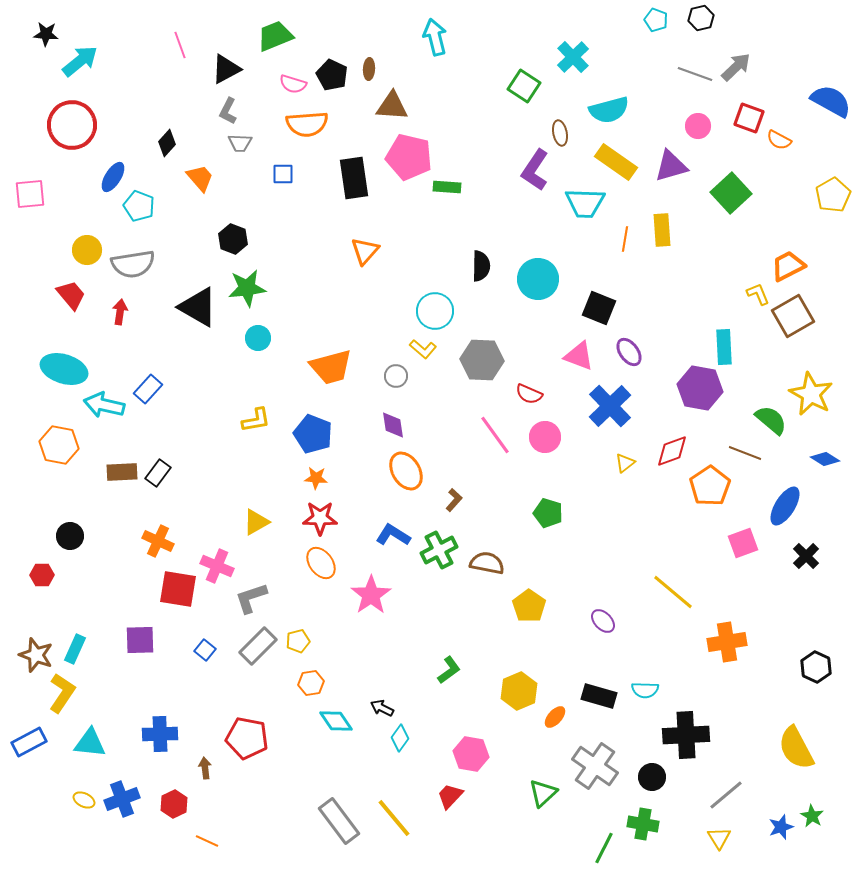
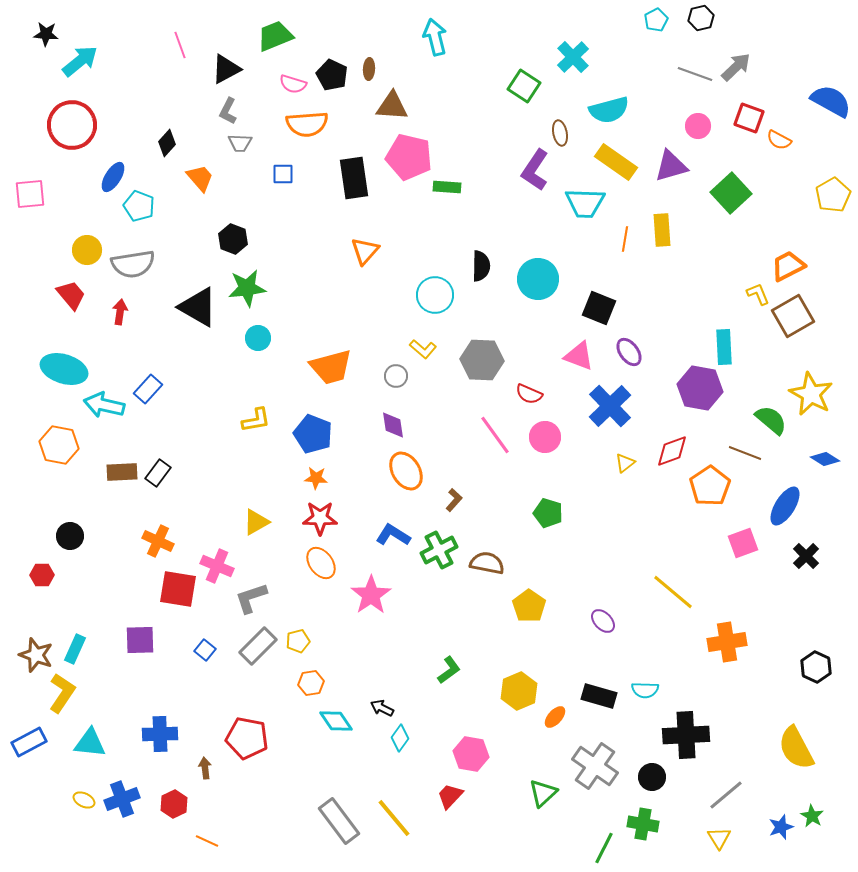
cyan pentagon at (656, 20): rotated 25 degrees clockwise
cyan circle at (435, 311): moved 16 px up
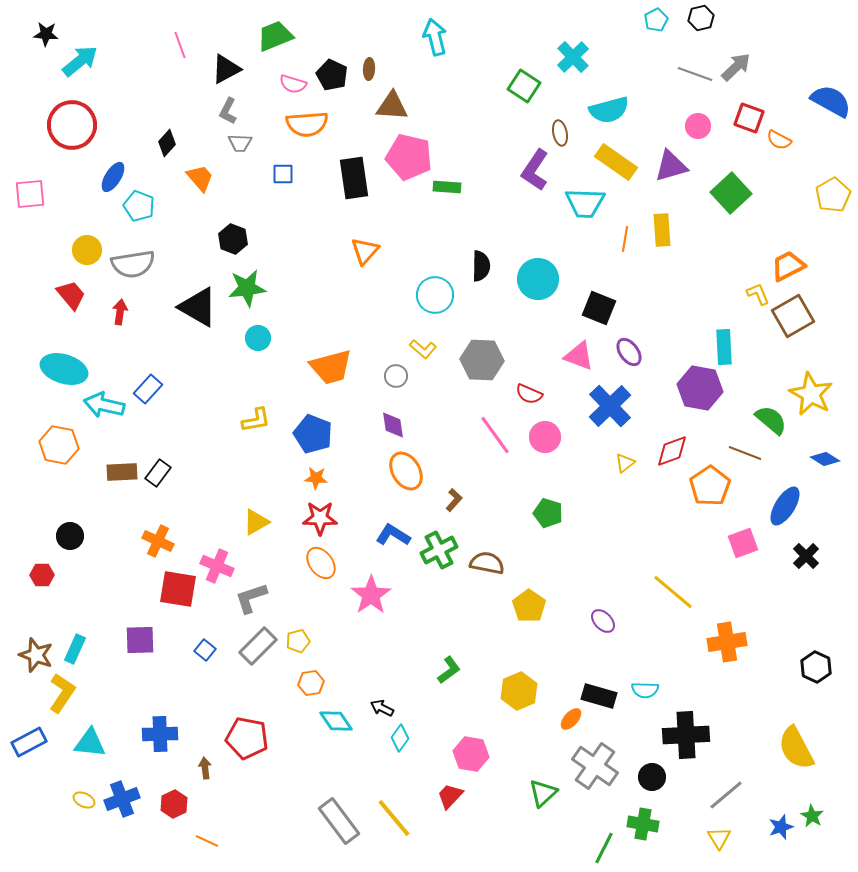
orange ellipse at (555, 717): moved 16 px right, 2 px down
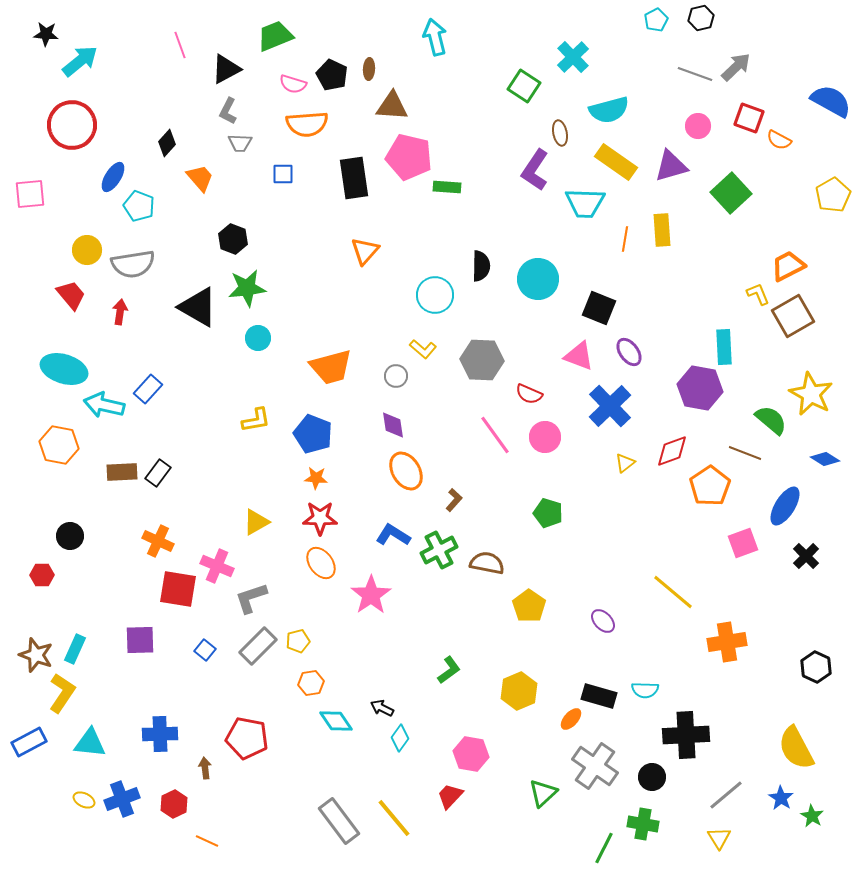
blue star at (781, 827): moved 29 px up; rotated 20 degrees counterclockwise
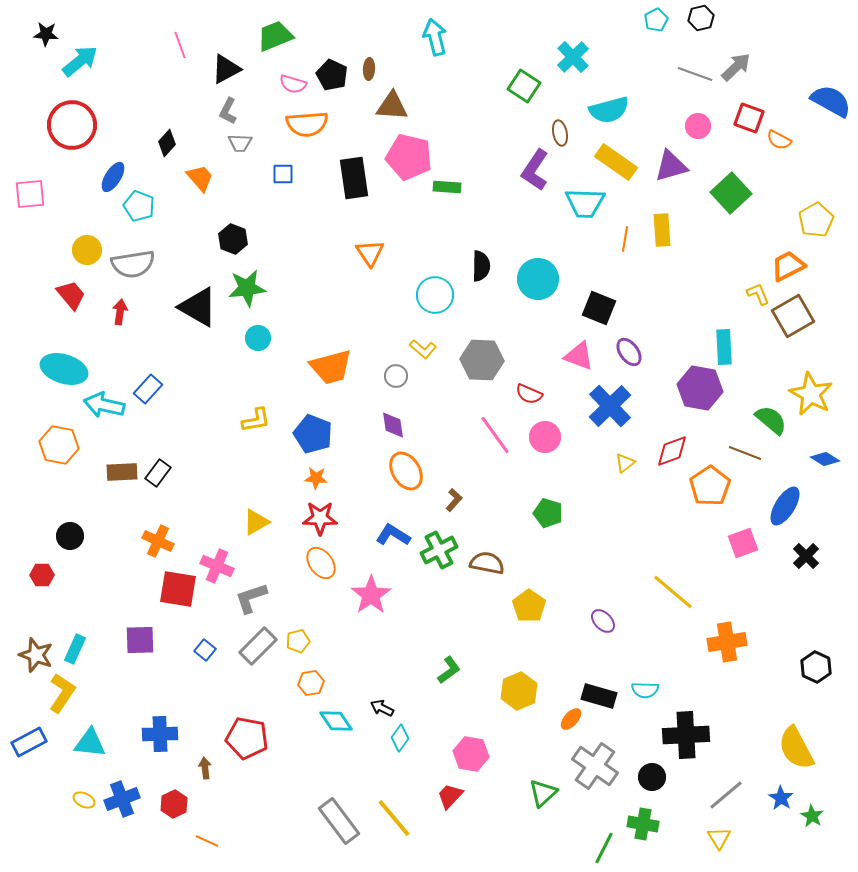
yellow pentagon at (833, 195): moved 17 px left, 25 px down
orange triangle at (365, 251): moved 5 px right, 2 px down; rotated 16 degrees counterclockwise
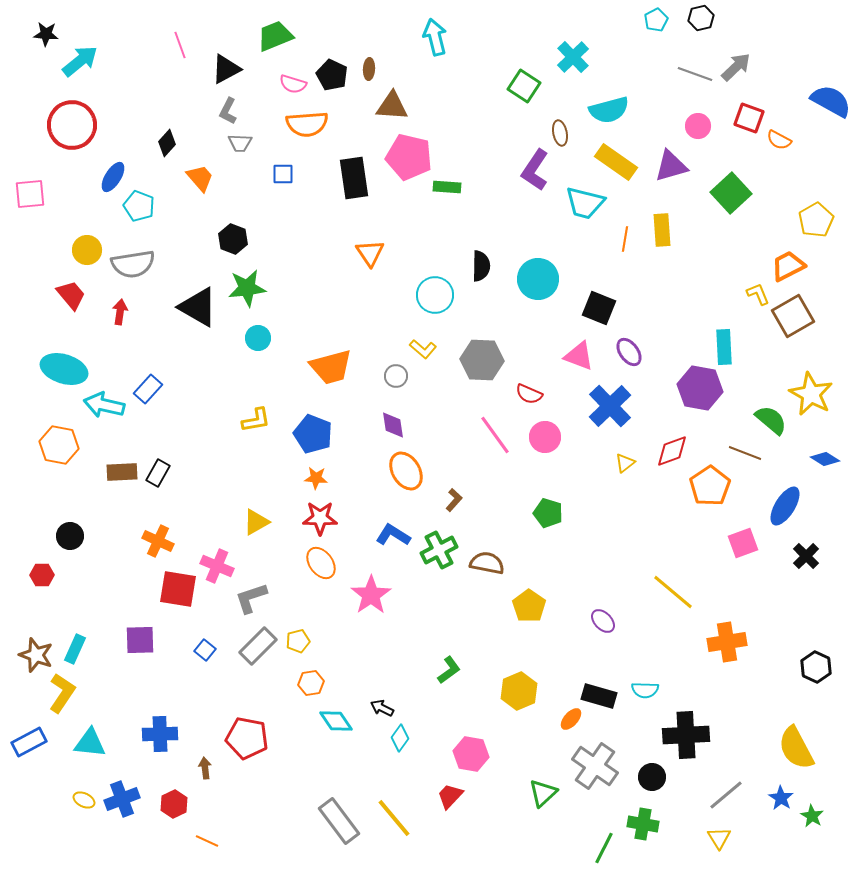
cyan trapezoid at (585, 203): rotated 12 degrees clockwise
black rectangle at (158, 473): rotated 8 degrees counterclockwise
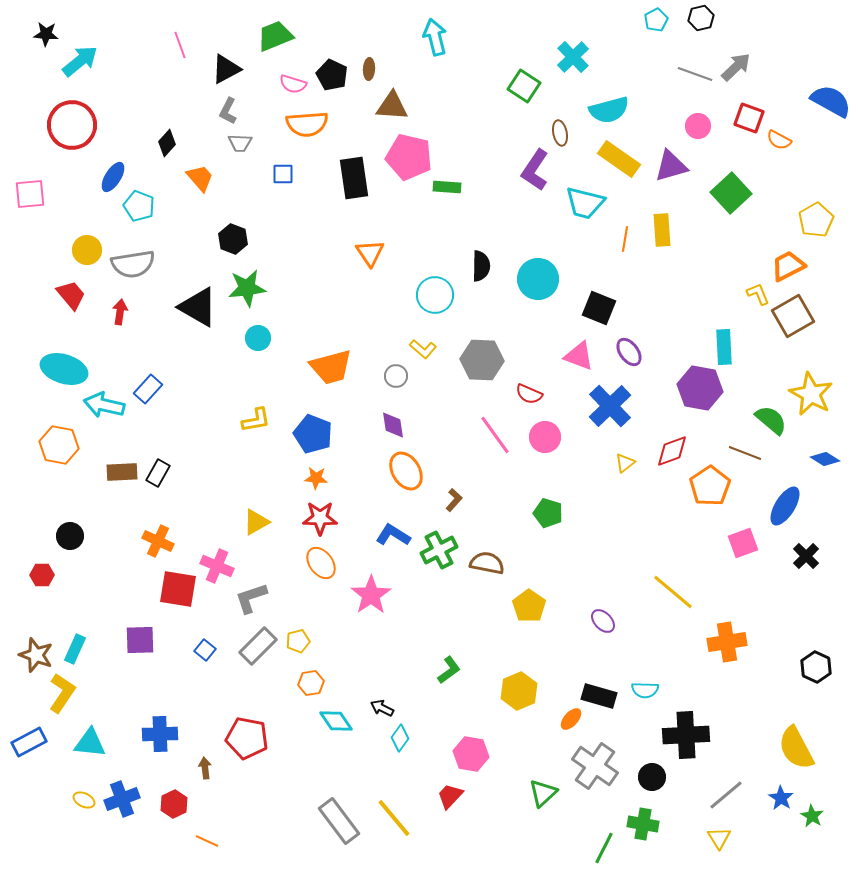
yellow rectangle at (616, 162): moved 3 px right, 3 px up
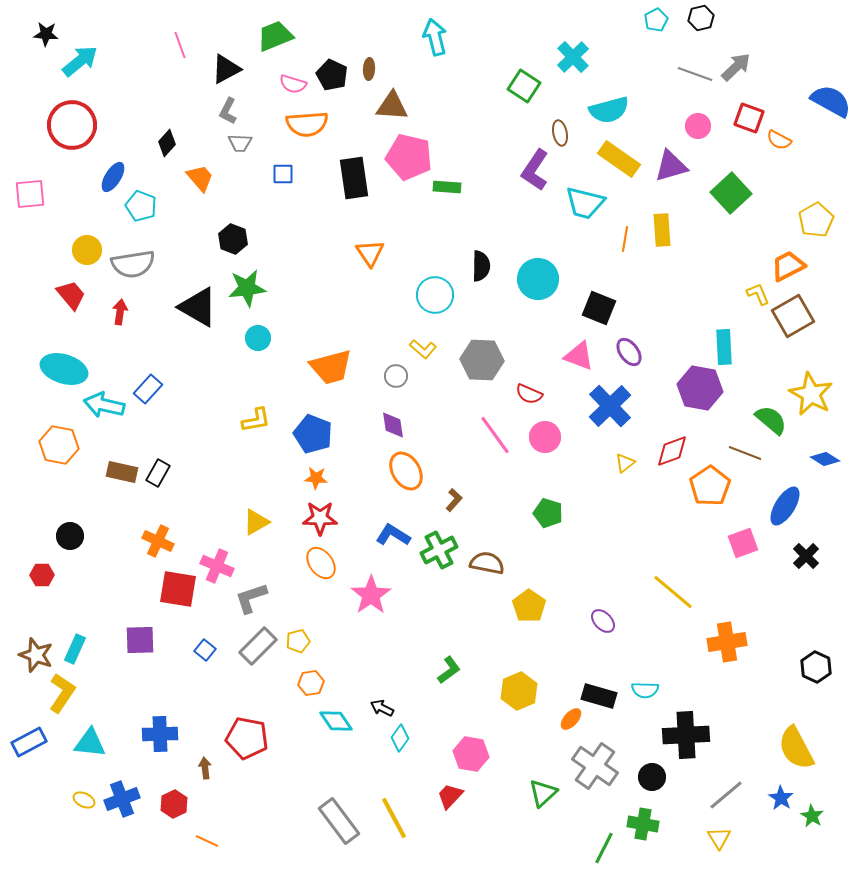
cyan pentagon at (139, 206): moved 2 px right
brown rectangle at (122, 472): rotated 16 degrees clockwise
yellow line at (394, 818): rotated 12 degrees clockwise
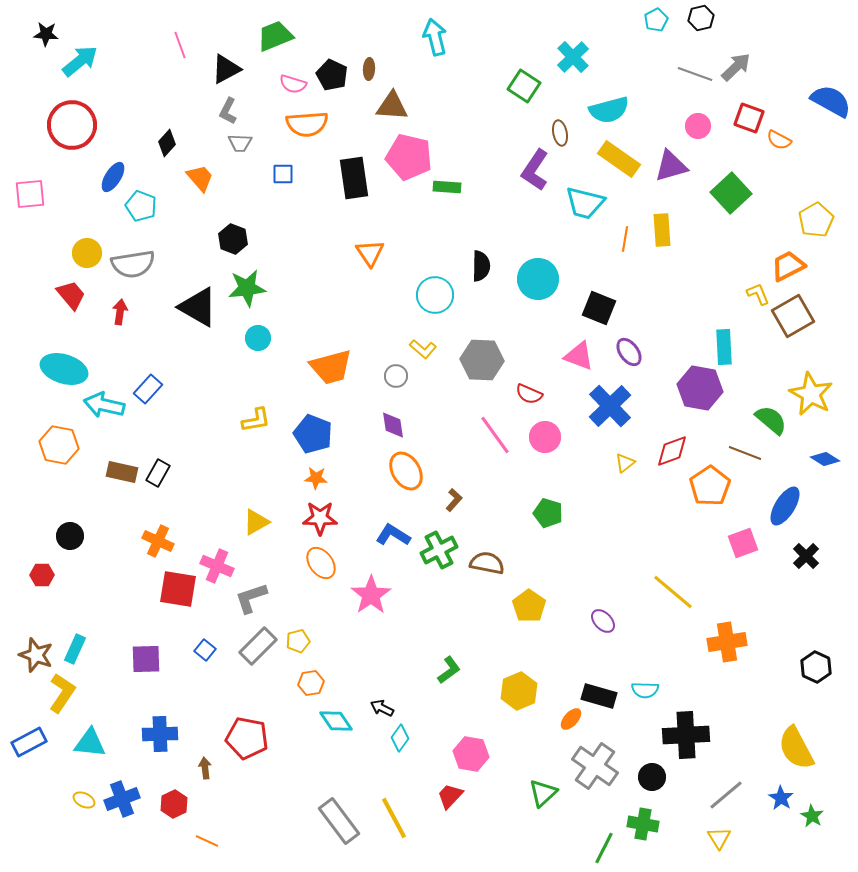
yellow circle at (87, 250): moved 3 px down
purple square at (140, 640): moved 6 px right, 19 px down
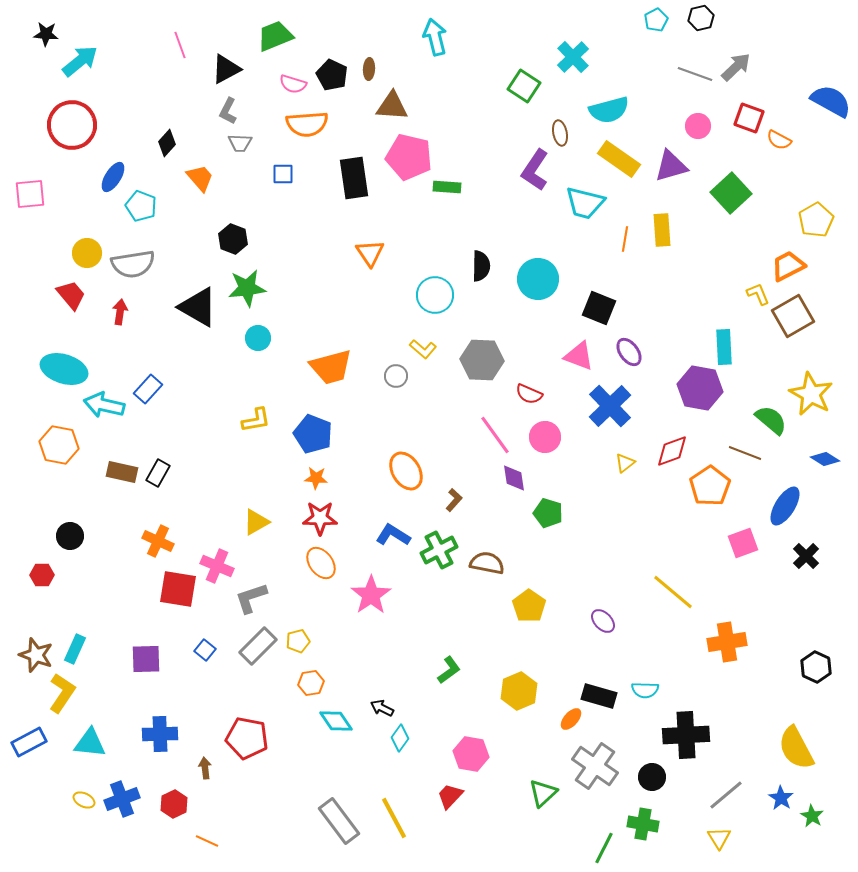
purple diamond at (393, 425): moved 121 px right, 53 px down
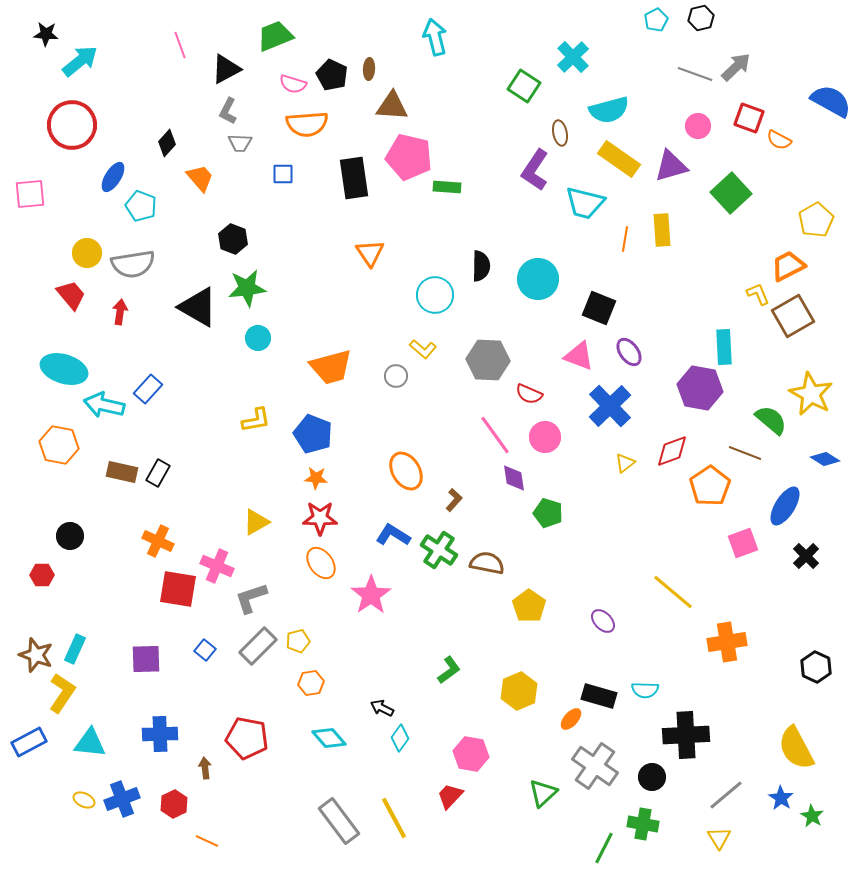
gray hexagon at (482, 360): moved 6 px right
green cross at (439, 550): rotated 30 degrees counterclockwise
cyan diamond at (336, 721): moved 7 px left, 17 px down; rotated 8 degrees counterclockwise
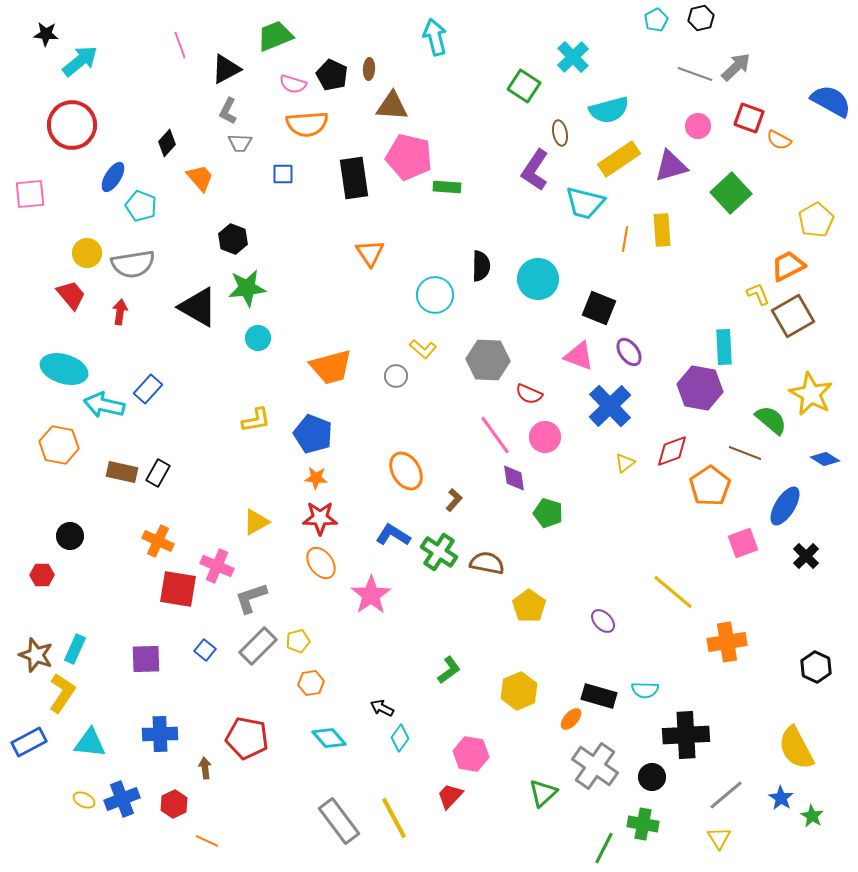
yellow rectangle at (619, 159): rotated 69 degrees counterclockwise
green cross at (439, 550): moved 2 px down
